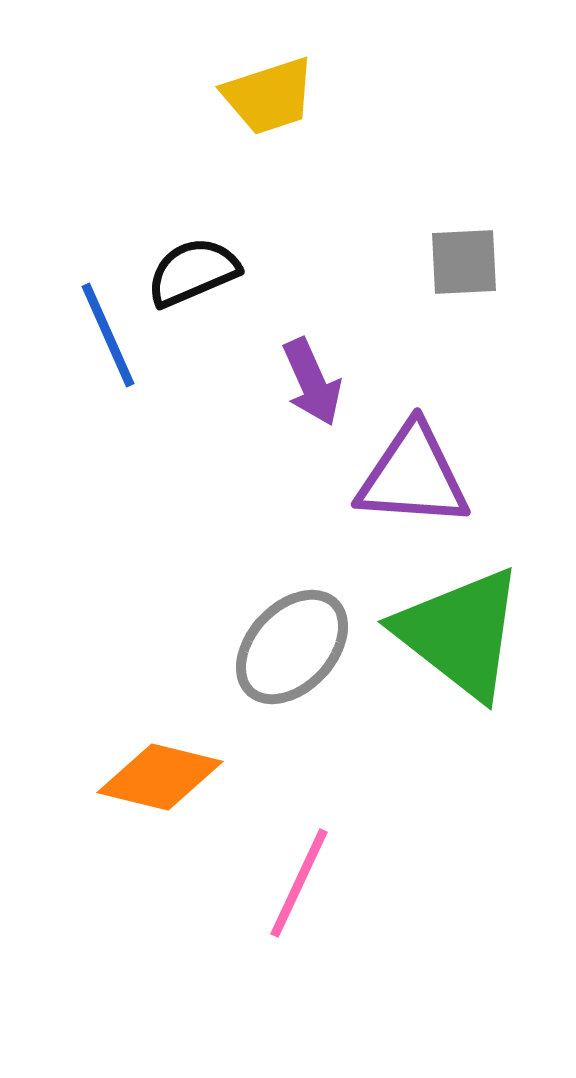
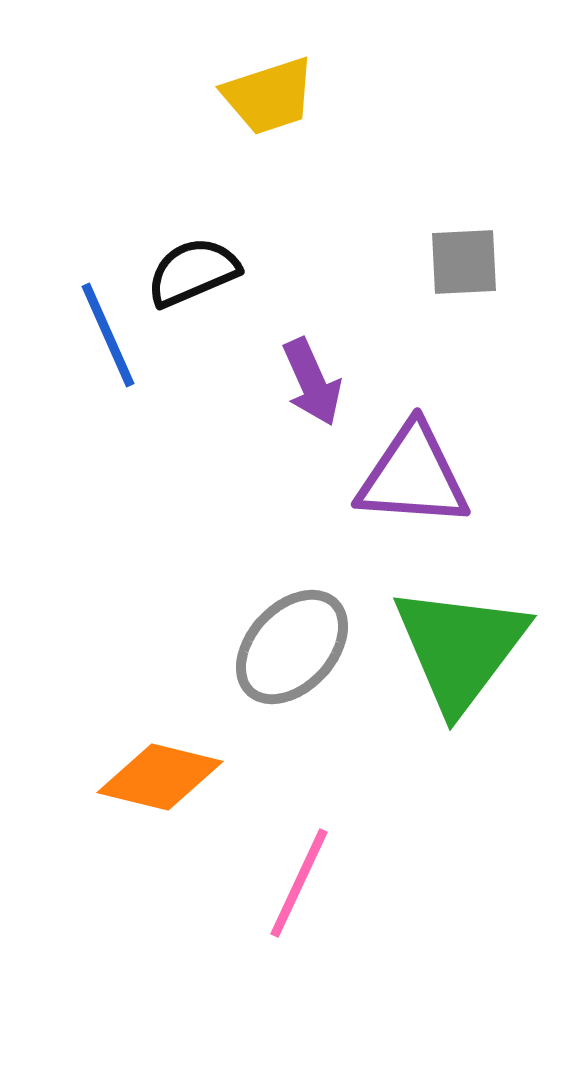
green triangle: moved 15 px down; rotated 29 degrees clockwise
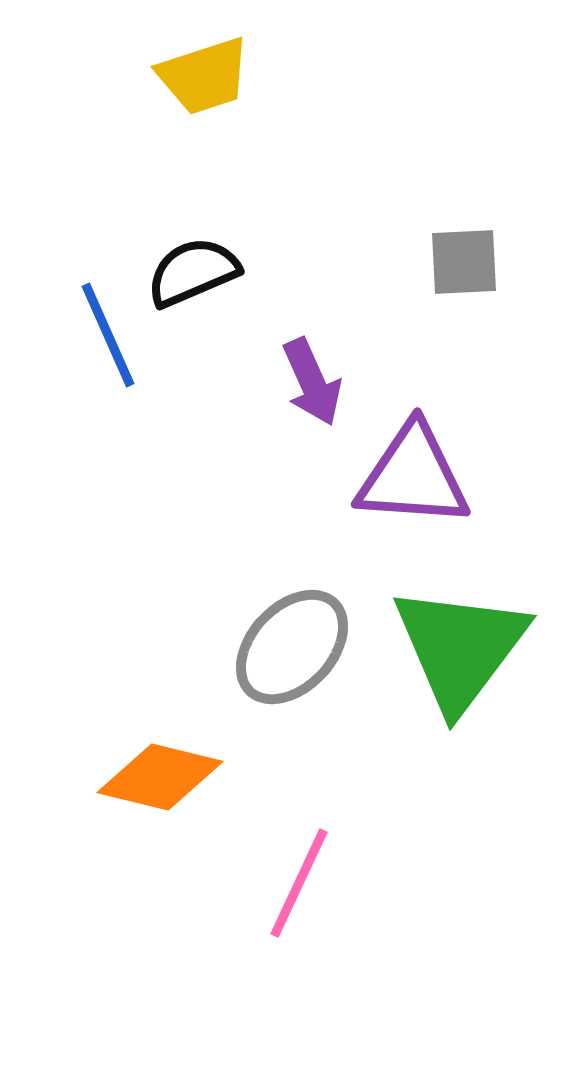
yellow trapezoid: moved 65 px left, 20 px up
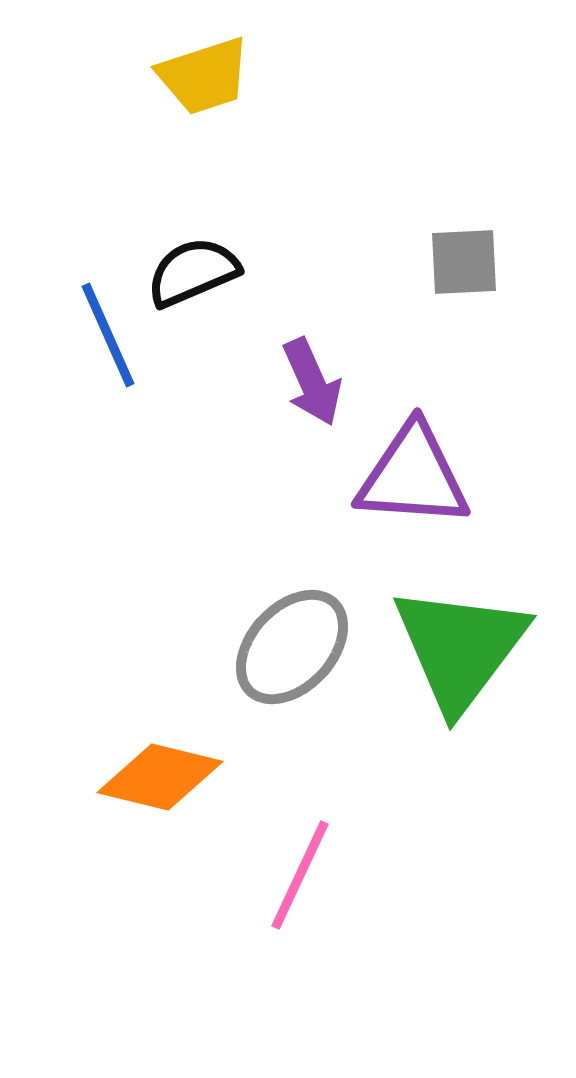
pink line: moved 1 px right, 8 px up
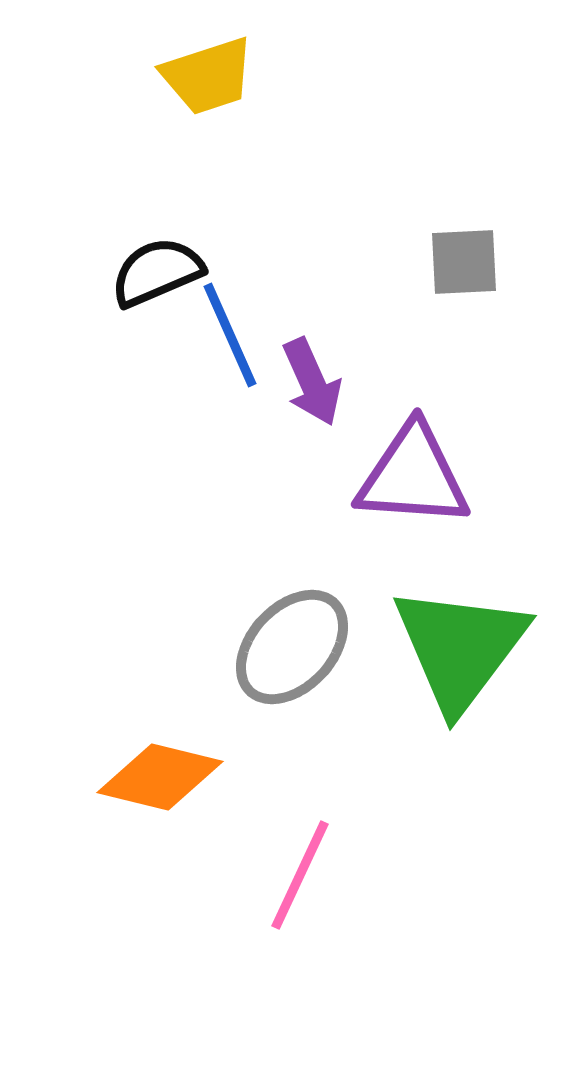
yellow trapezoid: moved 4 px right
black semicircle: moved 36 px left
blue line: moved 122 px right
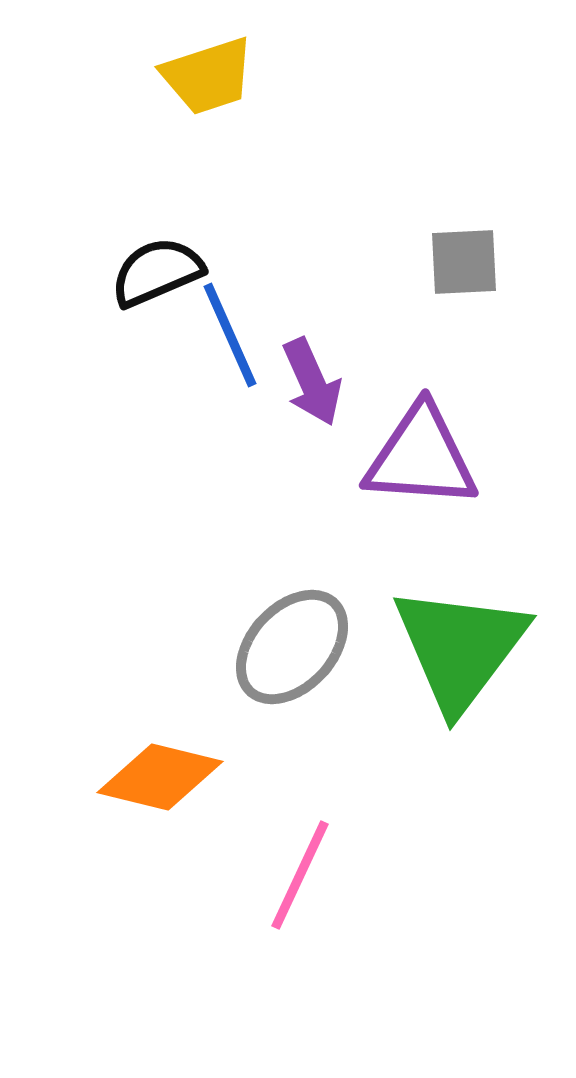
purple triangle: moved 8 px right, 19 px up
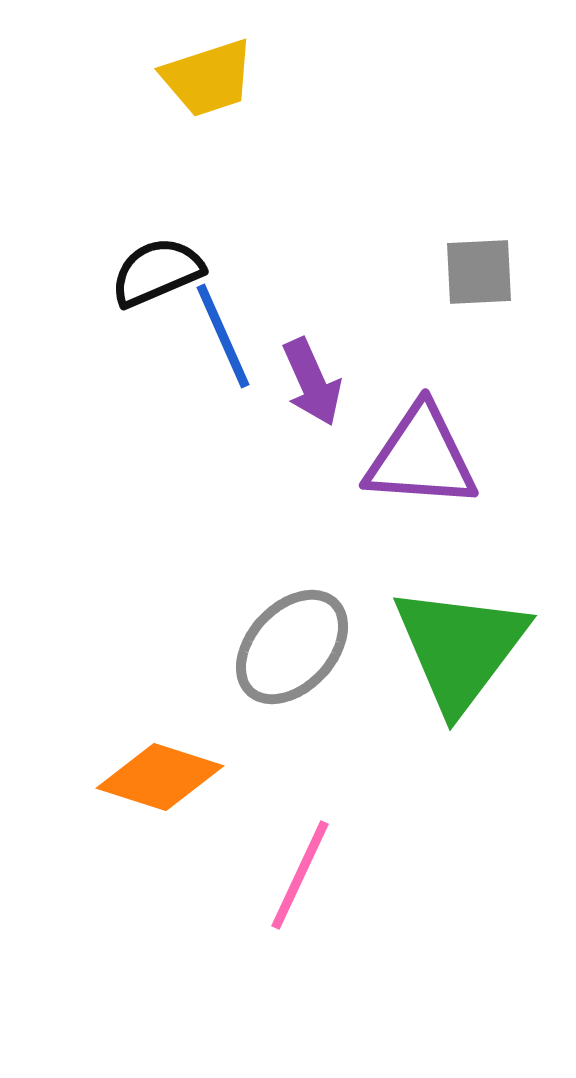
yellow trapezoid: moved 2 px down
gray square: moved 15 px right, 10 px down
blue line: moved 7 px left, 1 px down
orange diamond: rotated 4 degrees clockwise
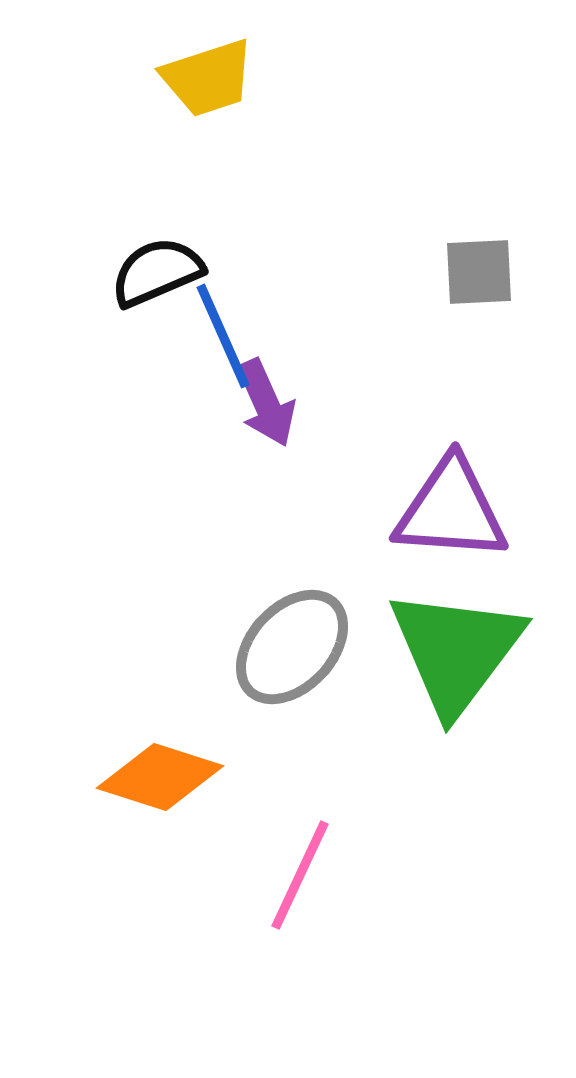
purple arrow: moved 46 px left, 21 px down
purple triangle: moved 30 px right, 53 px down
green triangle: moved 4 px left, 3 px down
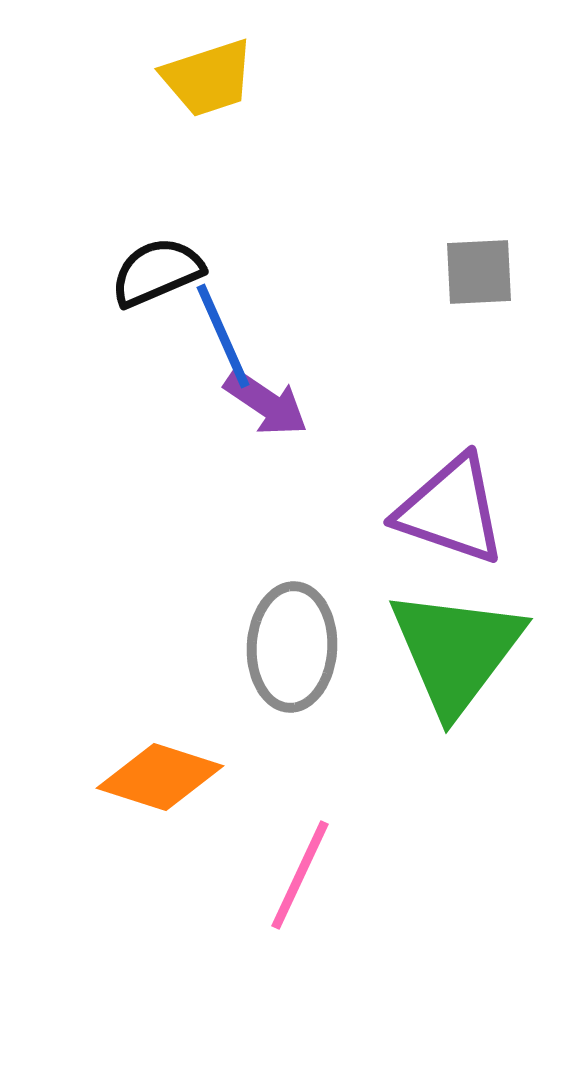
purple arrow: rotated 32 degrees counterclockwise
purple triangle: rotated 15 degrees clockwise
gray ellipse: rotated 40 degrees counterclockwise
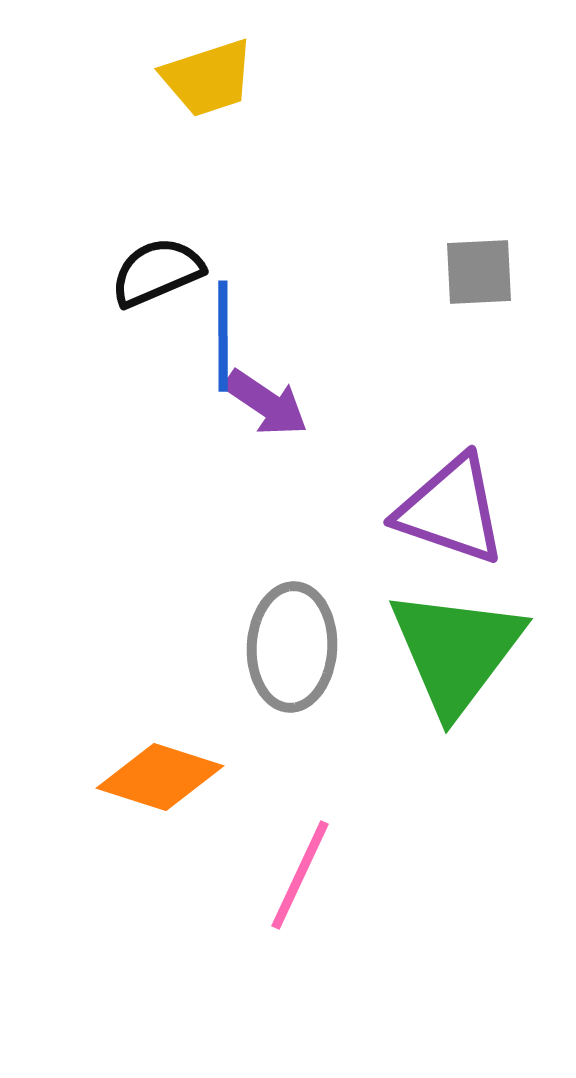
blue line: rotated 24 degrees clockwise
